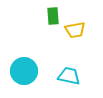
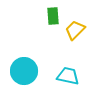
yellow trapezoid: rotated 145 degrees clockwise
cyan trapezoid: moved 1 px left
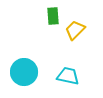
cyan circle: moved 1 px down
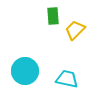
cyan circle: moved 1 px right, 1 px up
cyan trapezoid: moved 1 px left, 3 px down
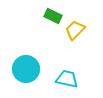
green rectangle: rotated 60 degrees counterclockwise
cyan circle: moved 1 px right, 2 px up
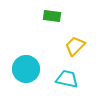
green rectangle: moved 1 px left; rotated 18 degrees counterclockwise
yellow trapezoid: moved 16 px down
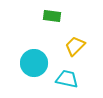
cyan circle: moved 8 px right, 6 px up
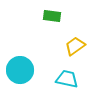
yellow trapezoid: rotated 10 degrees clockwise
cyan circle: moved 14 px left, 7 px down
